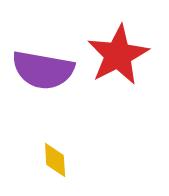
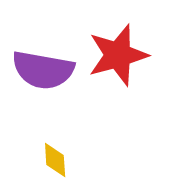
red star: rotated 12 degrees clockwise
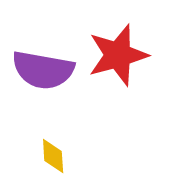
yellow diamond: moved 2 px left, 4 px up
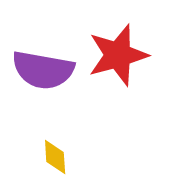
yellow diamond: moved 2 px right, 1 px down
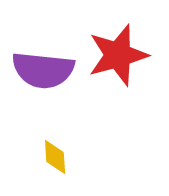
purple semicircle: rotated 4 degrees counterclockwise
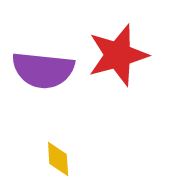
yellow diamond: moved 3 px right, 2 px down
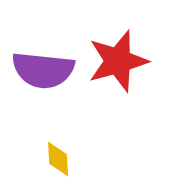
red star: moved 6 px down
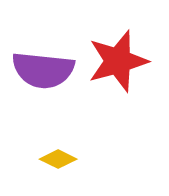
yellow diamond: rotated 60 degrees counterclockwise
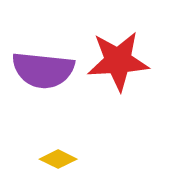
red star: rotated 12 degrees clockwise
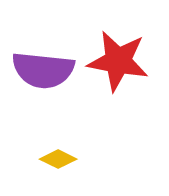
red star: rotated 14 degrees clockwise
